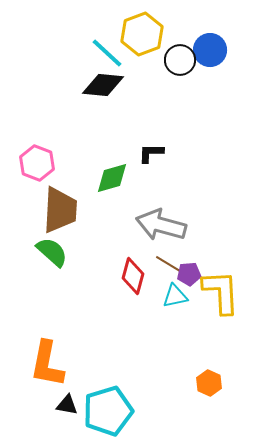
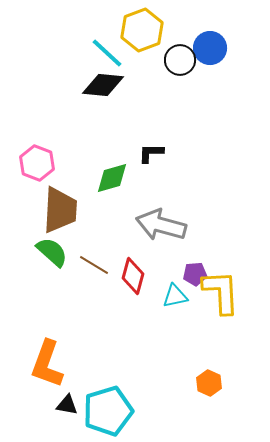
yellow hexagon: moved 4 px up
blue circle: moved 2 px up
brown line: moved 76 px left
purple pentagon: moved 6 px right
orange L-shape: rotated 9 degrees clockwise
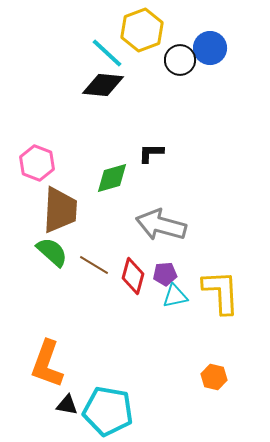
purple pentagon: moved 30 px left
orange hexagon: moved 5 px right, 6 px up; rotated 10 degrees counterclockwise
cyan pentagon: rotated 27 degrees clockwise
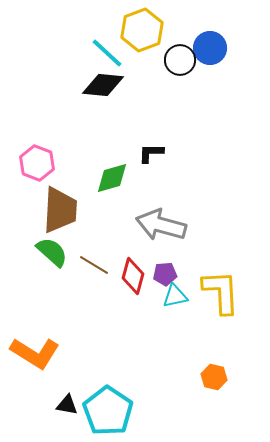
orange L-shape: moved 12 px left, 11 px up; rotated 78 degrees counterclockwise
cyan pentagon: rotated 24 degrees clockwise
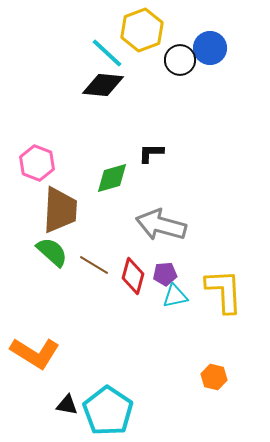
yellow L-shape: moved 3 px right, 1 px up
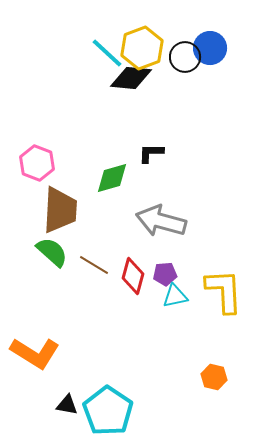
yellow hexagon: moved 18 px down
black circle: moved 5 px right, 3 px up
black diamond: moved 28 px right, 7 px up
gray arrow: moved 4 px up
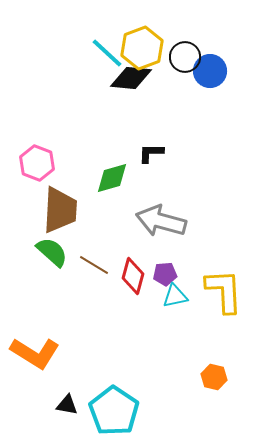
blue circle: moved 23 px down
cyan pentagon: moved 6 px right
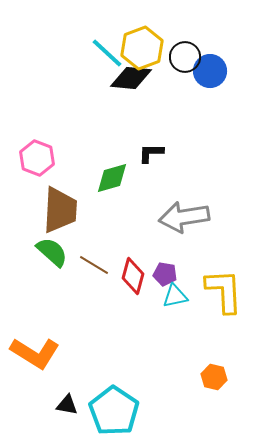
pink hexagon: moved 5 px up
gray arrow: moved 23 px right, 4 px up; rotated 24 degrees counterclockwise
purple pentagon: rotated 15 degrees clockwise
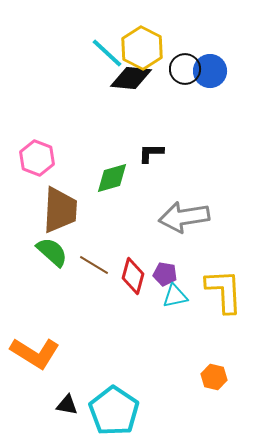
yellow hexagon: rotated 12 degrees counterclockwise
black circle: moved 12 px down
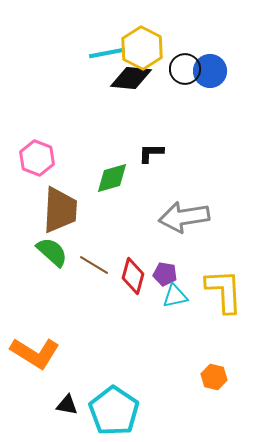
cyan line: rotated 54 degrees counterclockwise
